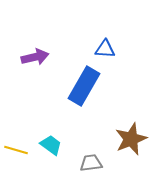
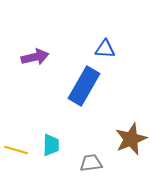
cyan trapezoid: rotated 55 degrees clockwise
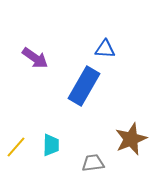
purple arrow: moved 1 px down; rotated 48 degrees clockwise
yellow line: moved 3 px up; rotated 65 degrees counterclockwise
gray trapezoid: moved 2 px right
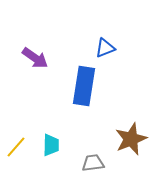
blue triangle: moved 1 px up; rotated 25 degrees counterclockwise
blue rectangle: rotated 21 degrees counterclockwise
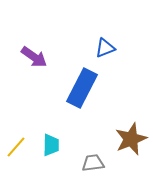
purple arrow: moved 1 px left, 1 px up
blue rectangle: moved 2 px left, 2 px down; rotated 18 degrees clockwise
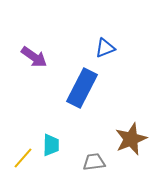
yellow line: moved 7 px right, 11 px down
gray trapezoid: moved 1 px right, 1 px up
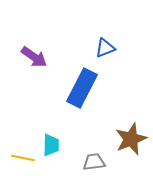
yellow line: rotated 60 degrees clockwise
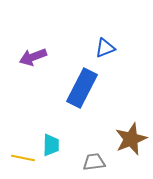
purple arrow: moved 1 px left; rotated 124 degrees clockwise
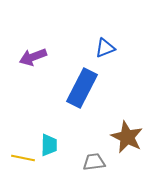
brown star: moved 4 px left, 2 px up; rotated 24 degrees counterclockwise
cyan trapezoid: moved 2 px left
